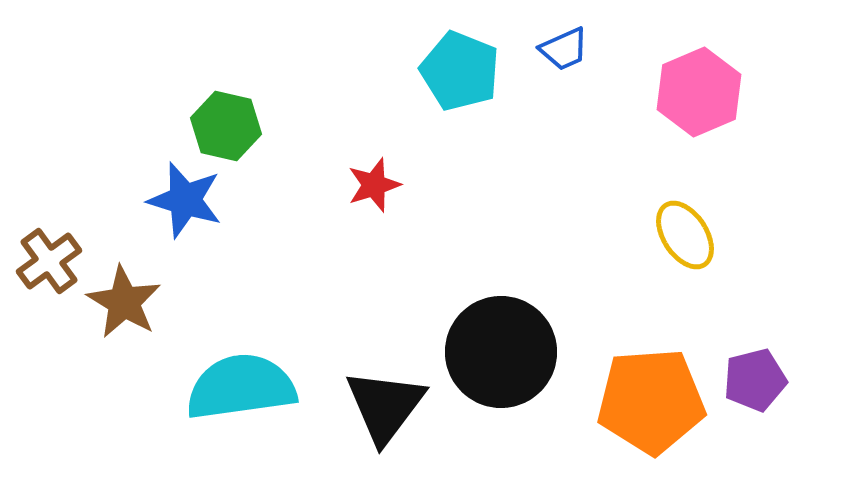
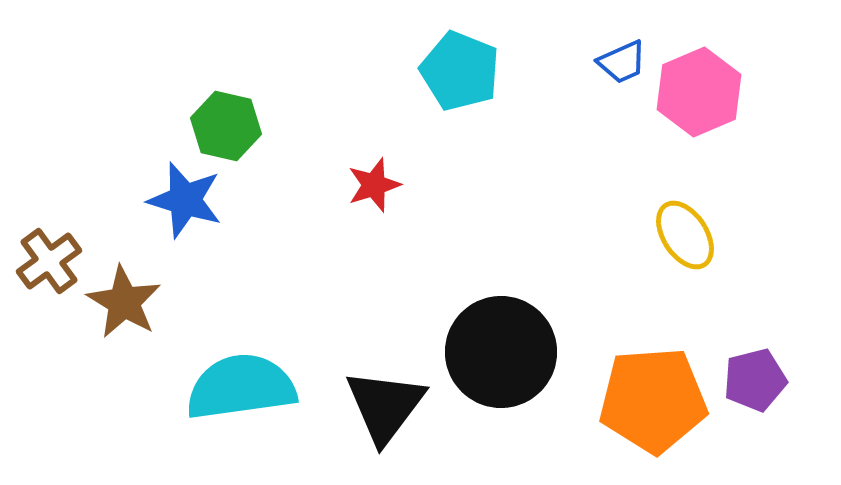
blue trapezoid: moved 58 px right, 13 px down
orange pentagon: moved 2 px right, 1 px up
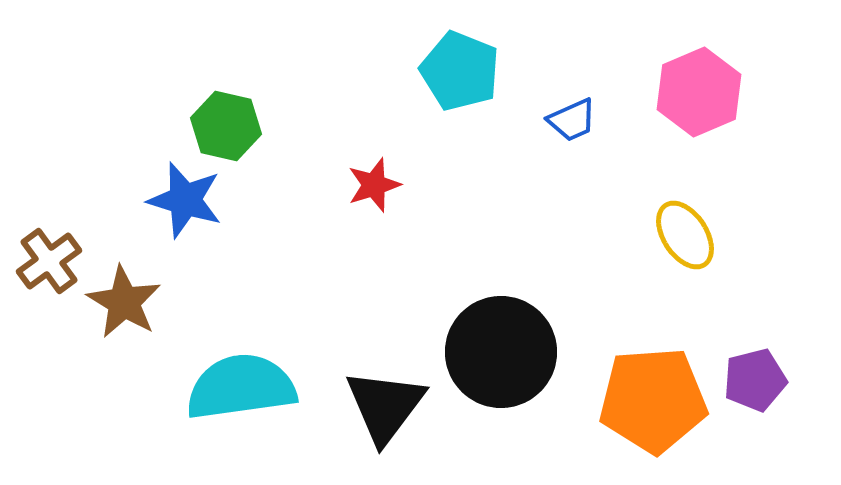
blue trapezoid: moved 50 px left, 58 px down
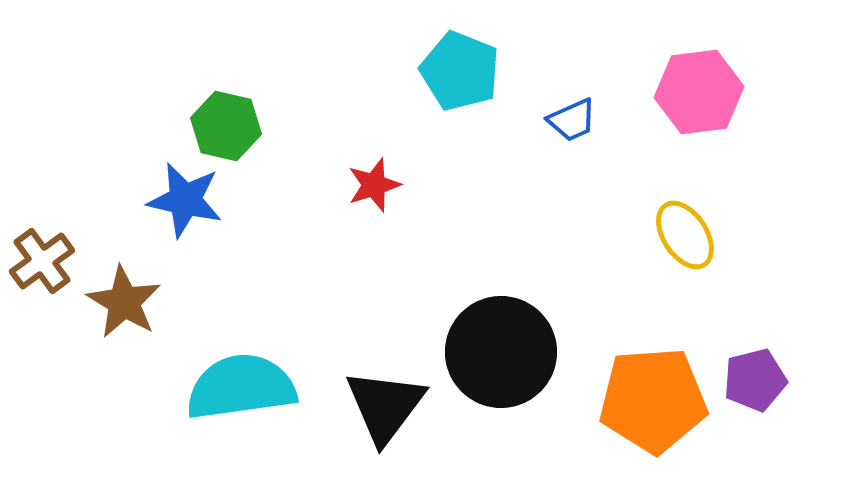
pink hexagon: rotated 16 degrees clockwise
blue star: rotated 4 degrees counterclockwise
brown cross: moved 7 px left
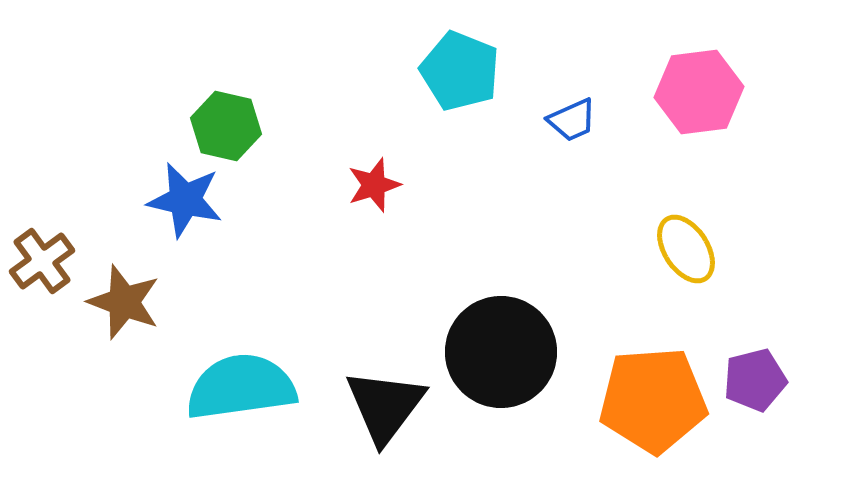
yellow ellipse: moved 1 px right, 14 px down
brown star: rotated 10 degrees counterclockwise
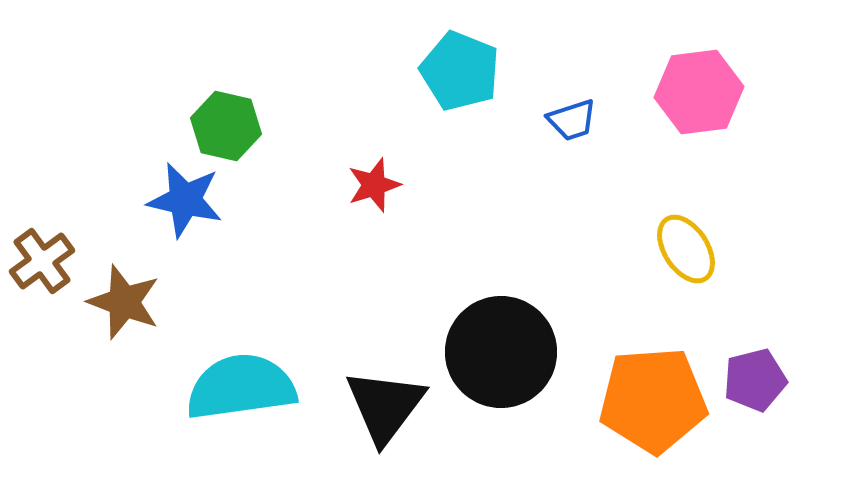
blue trapezoid: rotated 6 degrees clockwise
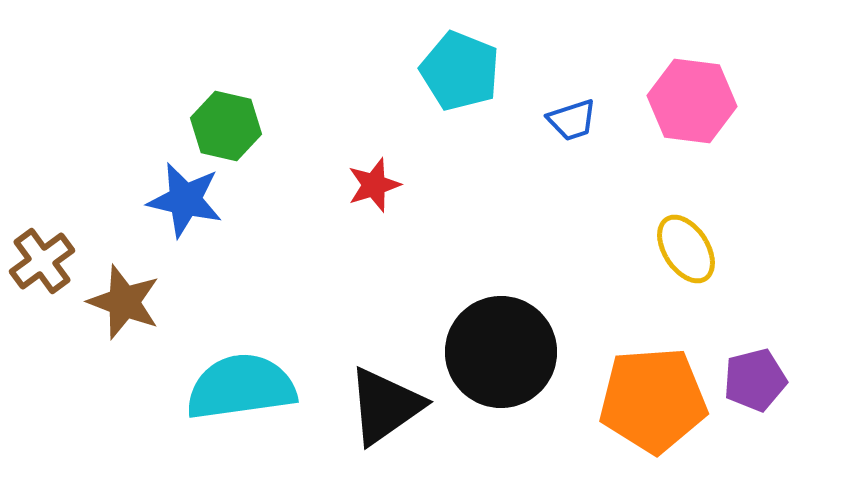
pink hexagon: moved 7 px left, 9 px down; rotated 14 degrees clockwise
black triangle: rotated 18 degrees clockwise
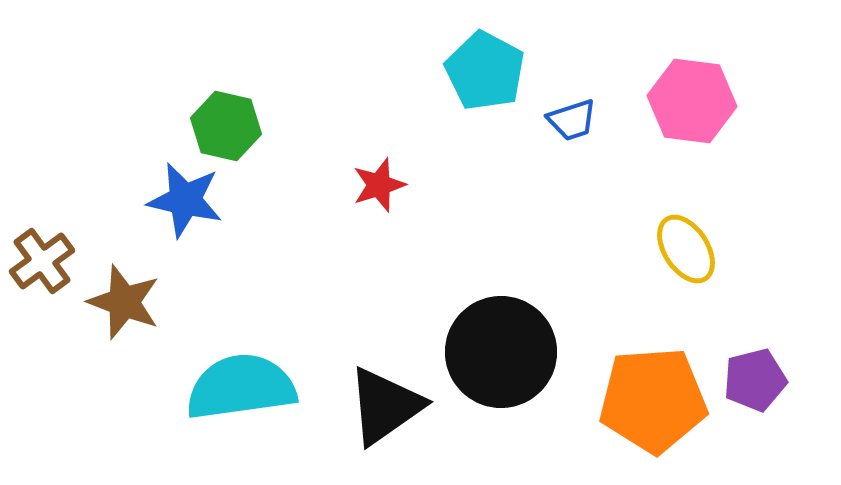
cyan pentagon: moved 25 px right; rotated 6 degrees clockwise
red star: moved 5 px right
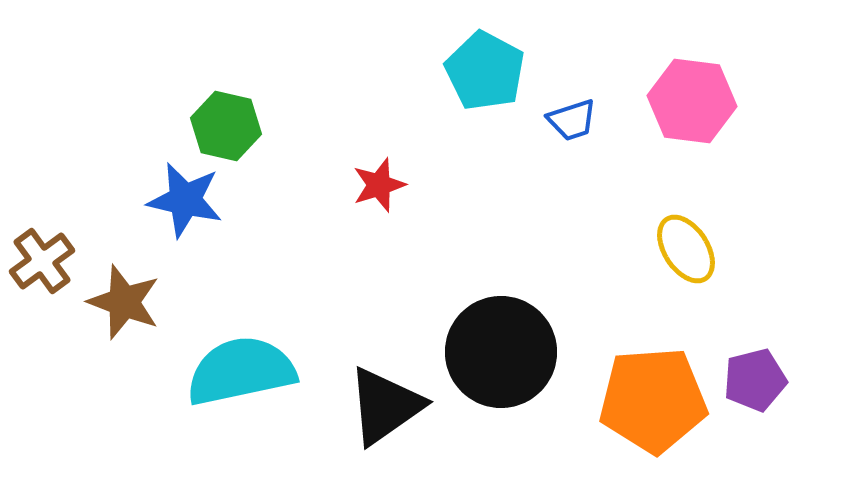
cyan semicircle: moved 16 px up; rotated 4 degrees counterclockwise
